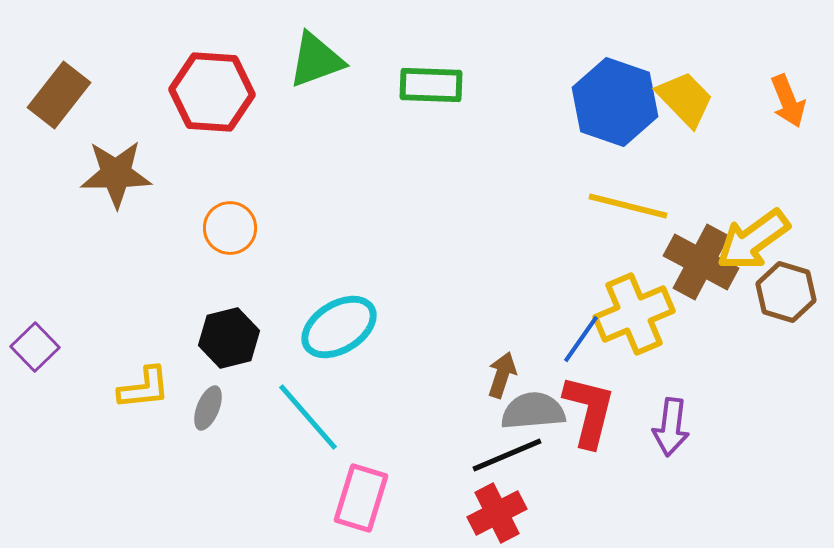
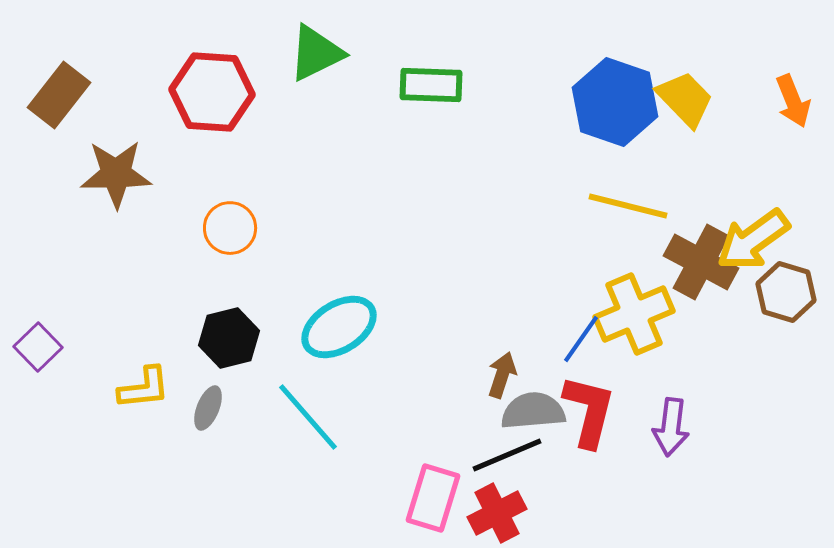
green triangle: moved 7 px up; rotated 6 degrees counterclockwise
orange arrow: moved 5 px right
purple square: moved 3 px right
pink rectangle: moved 72 px right
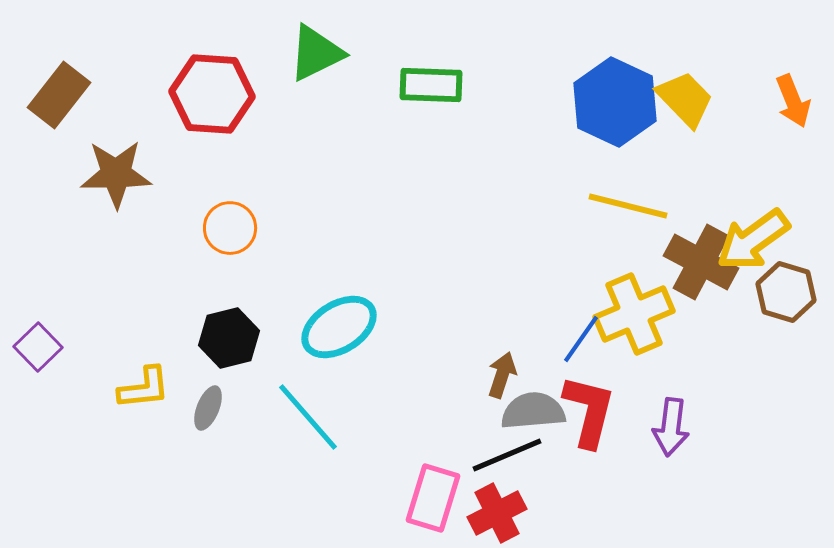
red hexagon: moved 2 px down
blue hexagon: rotated 6 degrees clockwise
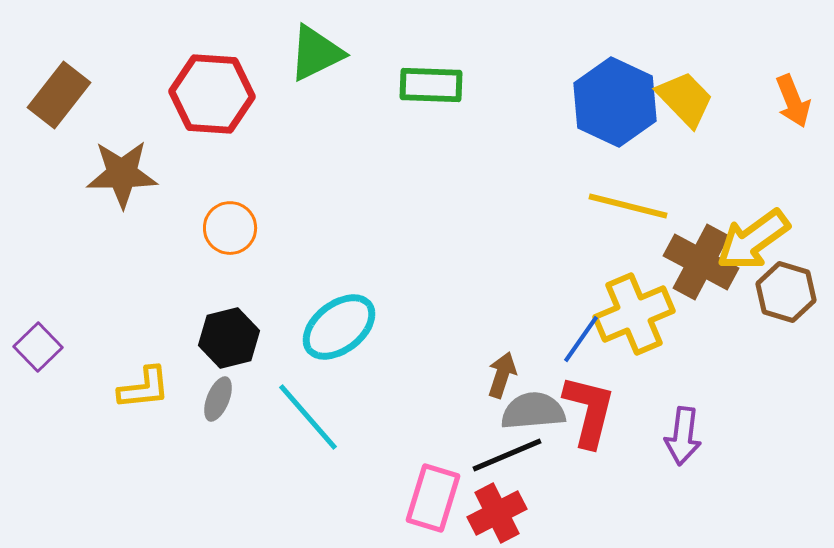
brown star: moved 6 px right
cyan ellipse: rotated 6 degrees counterclockwise
gray ellipse: moved 10 px right, 9 px up
purple arrow: moved 12 px right, 9 px down
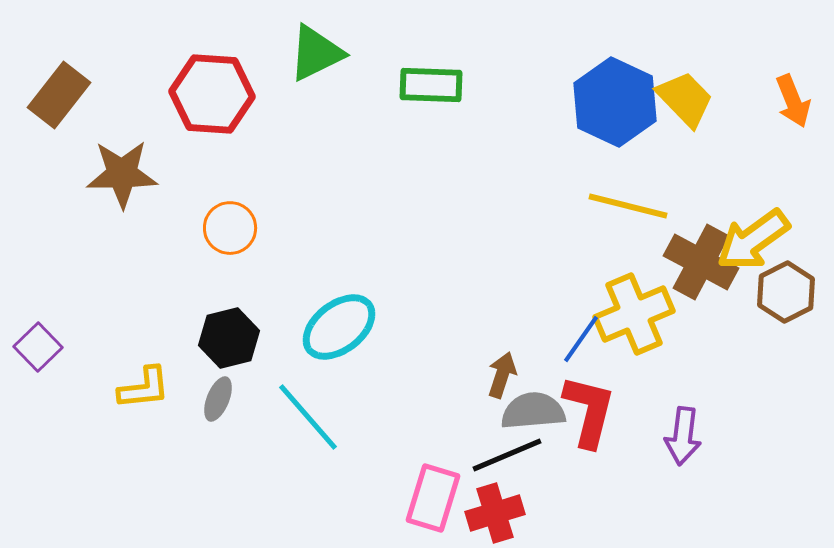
brown hexagon: rotated 16 degrees clockwise
red cross: moved 2 px left; rotated 10 degrees clockwise
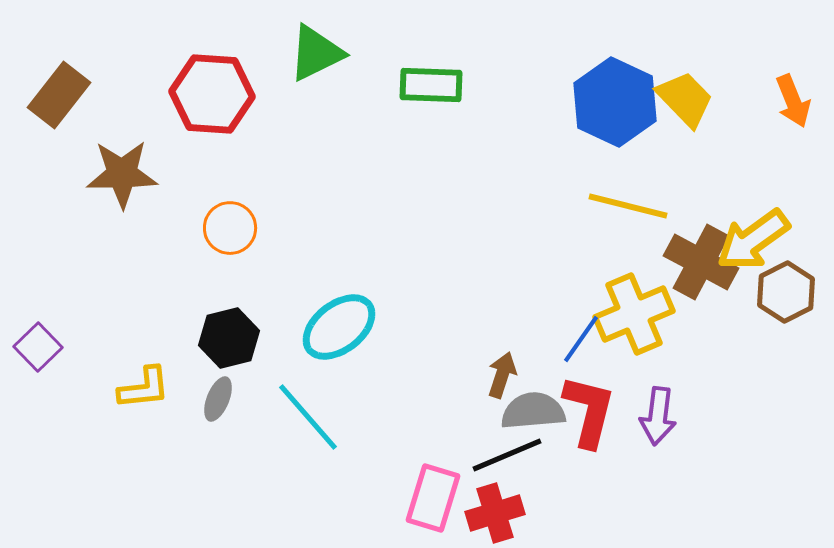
purple arrow: moved 25 px left, 20 px up
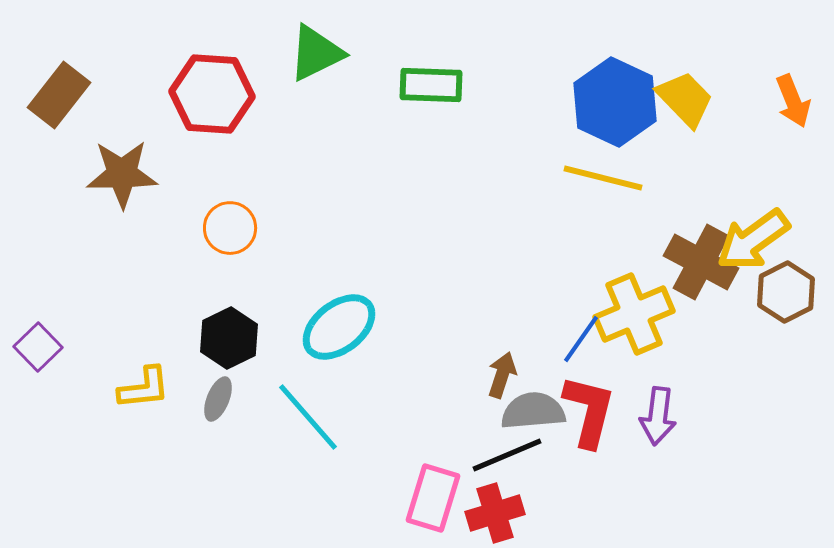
yellow line: moved 25 px left, 28 px up
black hexagon: rotated 12 degrees counterclockwise
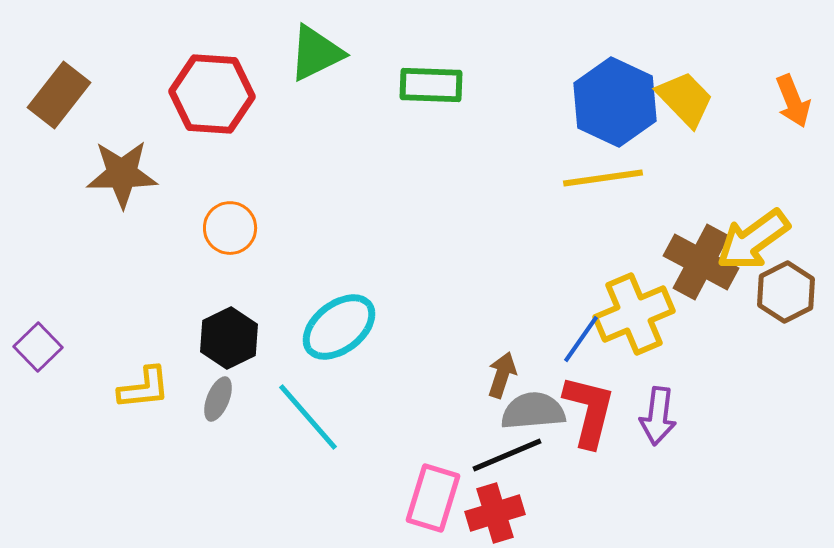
yellow line: rotated 22 degrees counterclockwise
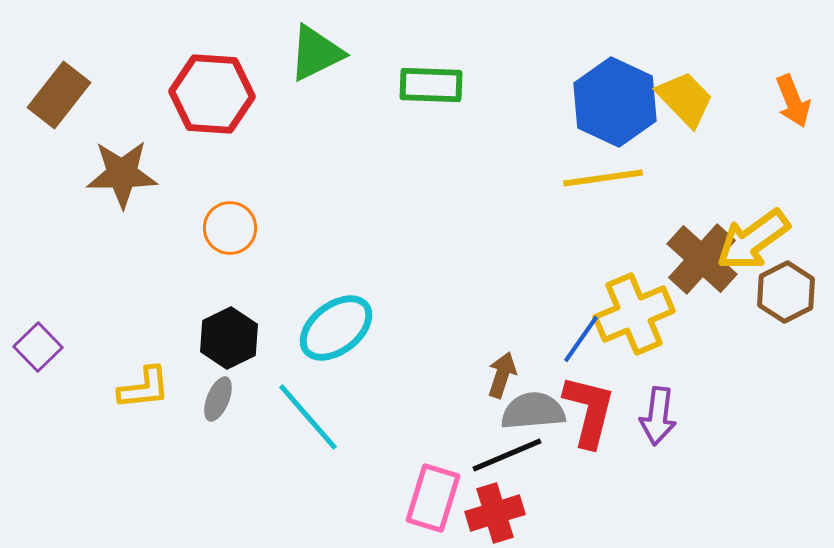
brown cross: moved 1 px right, 3 px up; rotated 14 degrees clockwise
cyan ellipse: moved 3 px left, 1 px down
